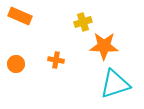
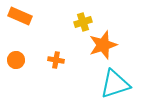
orange star: moved 1 px left, 1 px up; rotated 20 degrees counterclockwise
orange circle: moved 4 px up
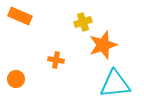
orange circle: moved 19 px down
cyan triangle: rotated 12 degrees clockwise
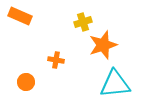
orange circle: moved 10 px right, 3 px down
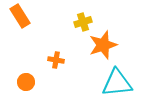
orange rectangle: rotated 35 degrees clockwise
cyan triangle: moved 2 px right, 1 px up
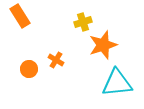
orange cross: rotated 21 degrees clockwise
orange circle: moved 3 px right, 13 px up
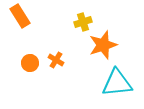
orange circle: moved 1 px right, 6 px up
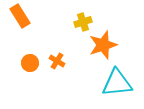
orange cross: moved 1 px right, 1 px down
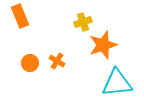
orange rectangle: rotated 10 degrees clockwise
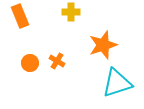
yellow cross: moved 12 px left, 10 px up; rotated 18 degrees clockwise
cyan triangle: rotated 12 degrees counterclockwise
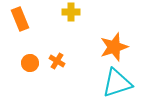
orange rectangle: moved 3 px down
orange star: moved 11 px right, 2 px down
